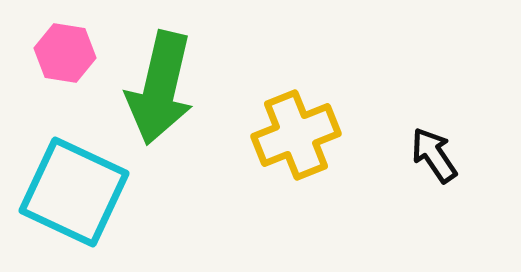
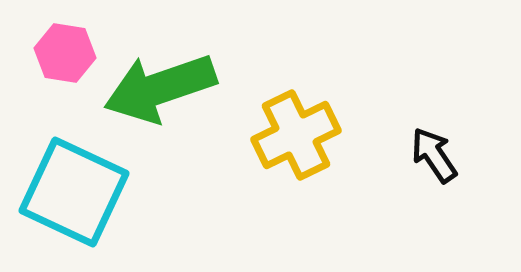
green arrow: rotated 58 degrees clockwise
yellow cross: rotated 4 degrees counterclockwise
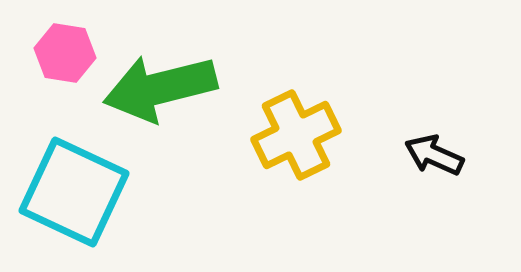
green arrow: rotated 5 degrees clockwise
black arrow: rotated 32 degrees counterclockwise
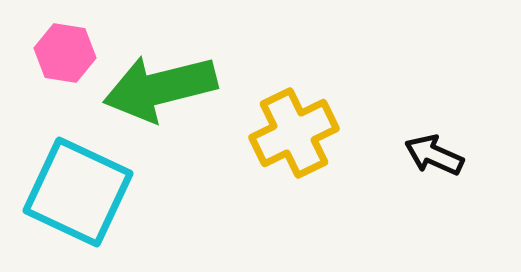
yellow cross: moved 2 px left, 2 px up
cyan square: moved 4 px right
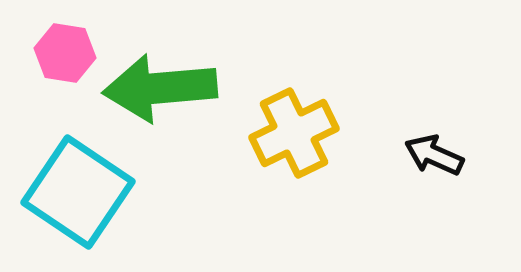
green arrow: rotated 9 degrees clockwise
cyan square: rotated 9 degrees clockwise
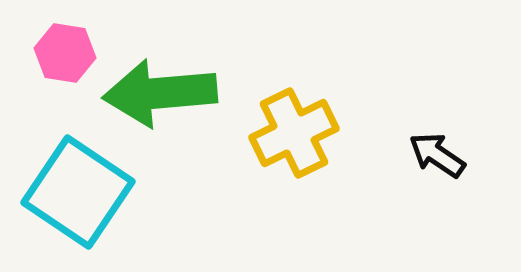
green arrow: moved 5 px down
black arrow: moved 3 px right; rotated 10 degrees clockwise
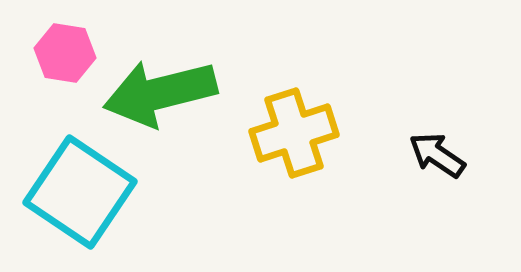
green arrow: rotated 9 degrees counterclockwise
yellow cross: rotated 8 degrees clockwise
cyan square: moved 2 px right
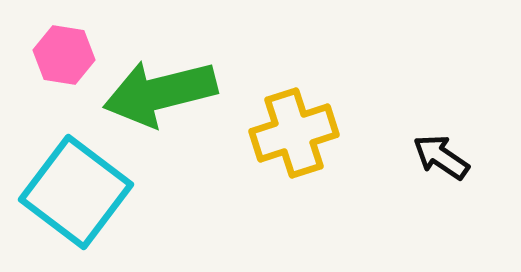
pink hexagon: moved 1 px left, 2 px down
black arrow: moved 4 px right, 2 px down
cyan square: moved 4 px left; rotated 3 degrees clockwise
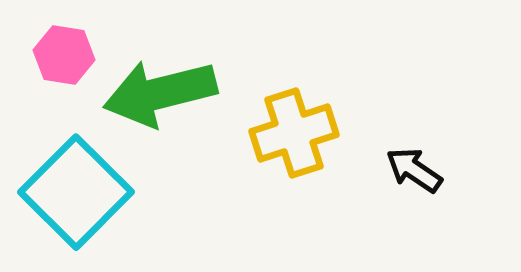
black arrow: moved 27 px left, 13 px down
cyan square: rotated 8 degrees clockwise
